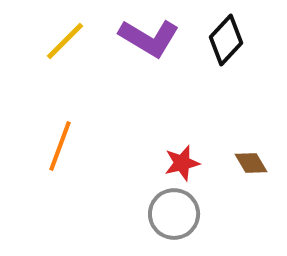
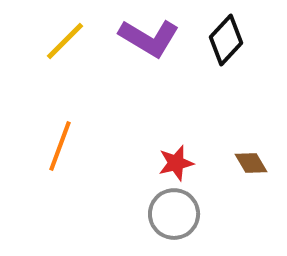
red star: moved 6 px left
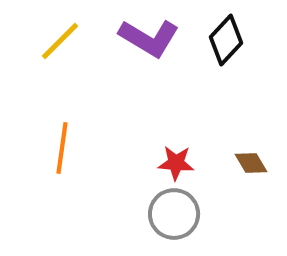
yellow line: moved 5 px left
orange line: moved 2 px right, 2 px down; rotated 12 degrees counterclockwise
red star: rotated 18 degrees clockwise
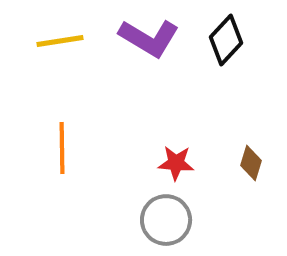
yellow line: rotated 36 degrees clockwise
orange line: rotated 9 degrees counterclockwise
brown diamond: rotated 48 degrees clockwise
gray circle: moved 8 px left, 6 px down
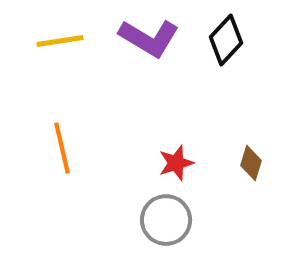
orange line: rotated 12 degrees counterclockwise
red star: rotated 21 degrees counterclockwise
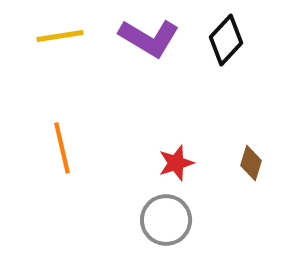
yellow line: moved 5 px up
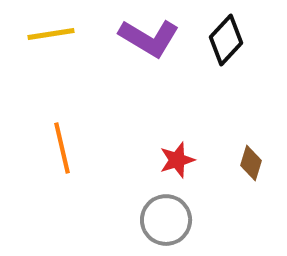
yellow line: moved 9 px left, 2 px up
red star: moved 1 px right, 3 px up
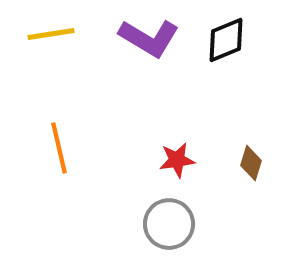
black diamond: rotated 24 degrees clockwise
orange line: moved 3 px left
red star: rotated 9 degrees clockwise
gray circle: moved 3 px right, 4 px down
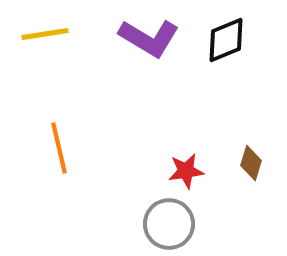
yellow line: moved 6 px left
red star: moved 9 px right, 11 px down
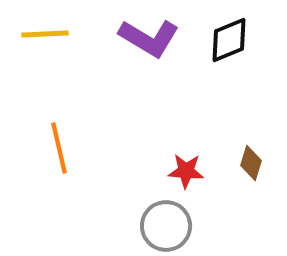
yellow line: rotated 6 degrees clockwise
black diamond: moved 3 px right
red star: rotated 12 degrees clockwise
gray circle: moved 3 px left, 2 px down
